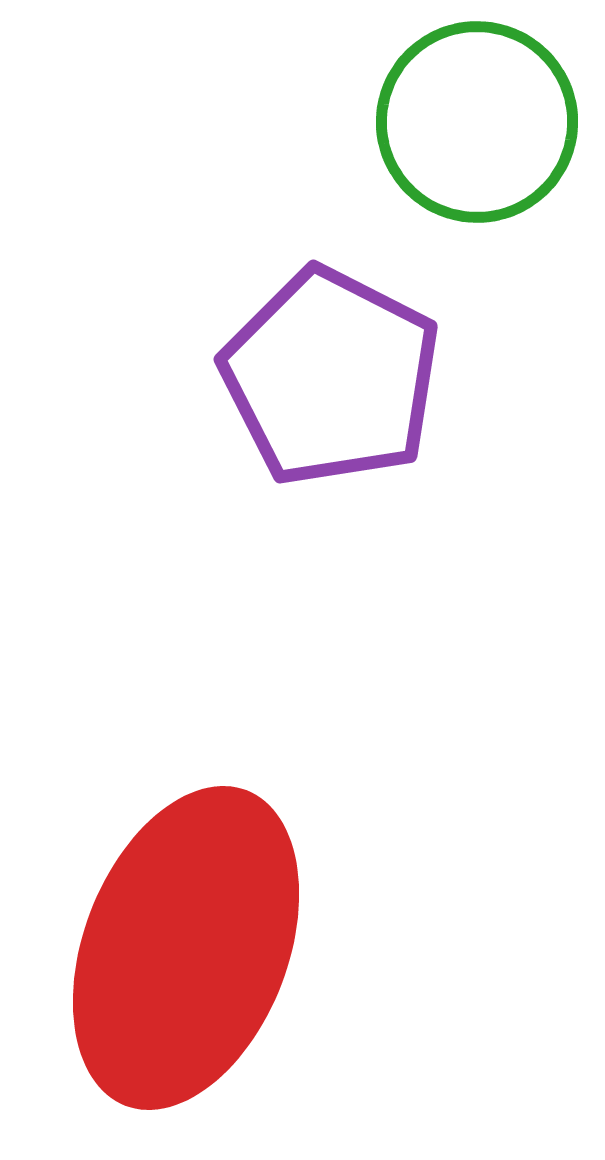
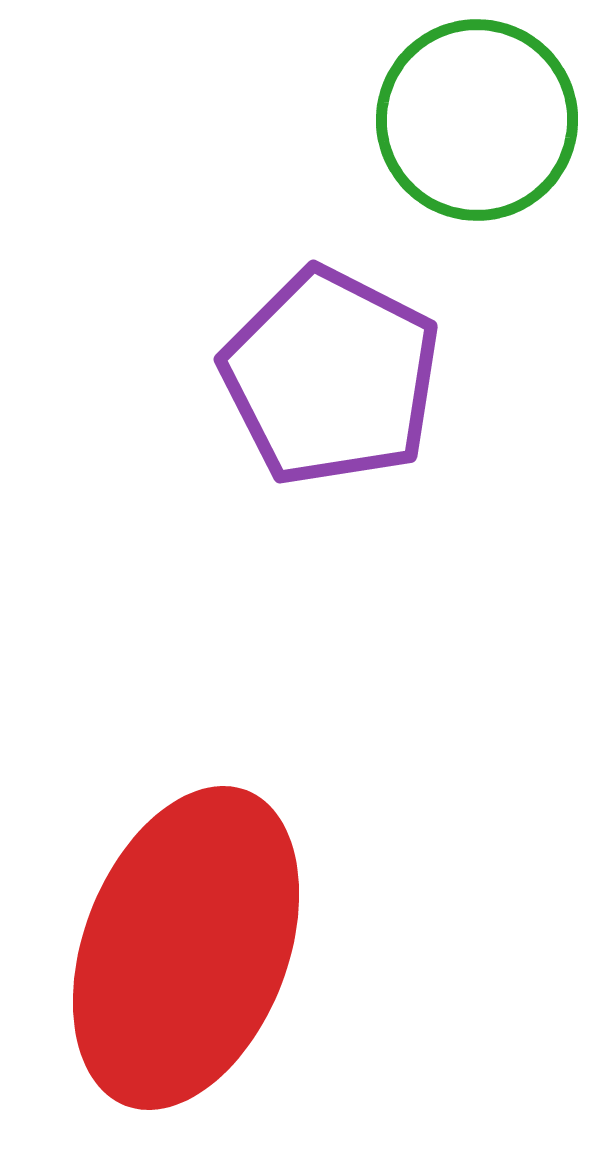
green circle: moved 2 px up
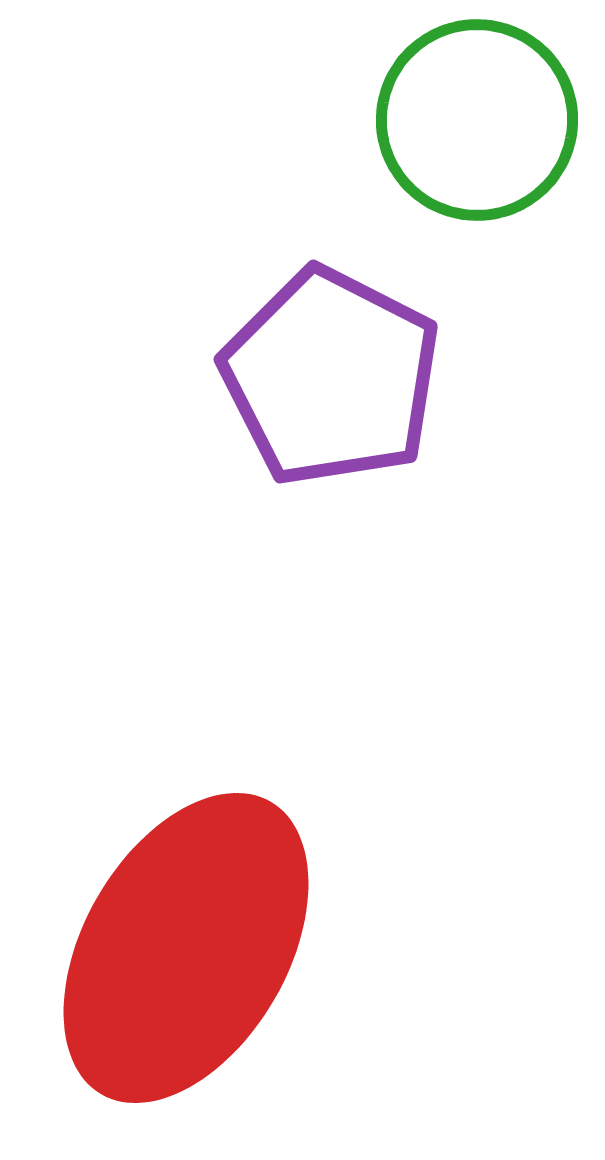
red ellipse: rotated 9 degrees clockwise
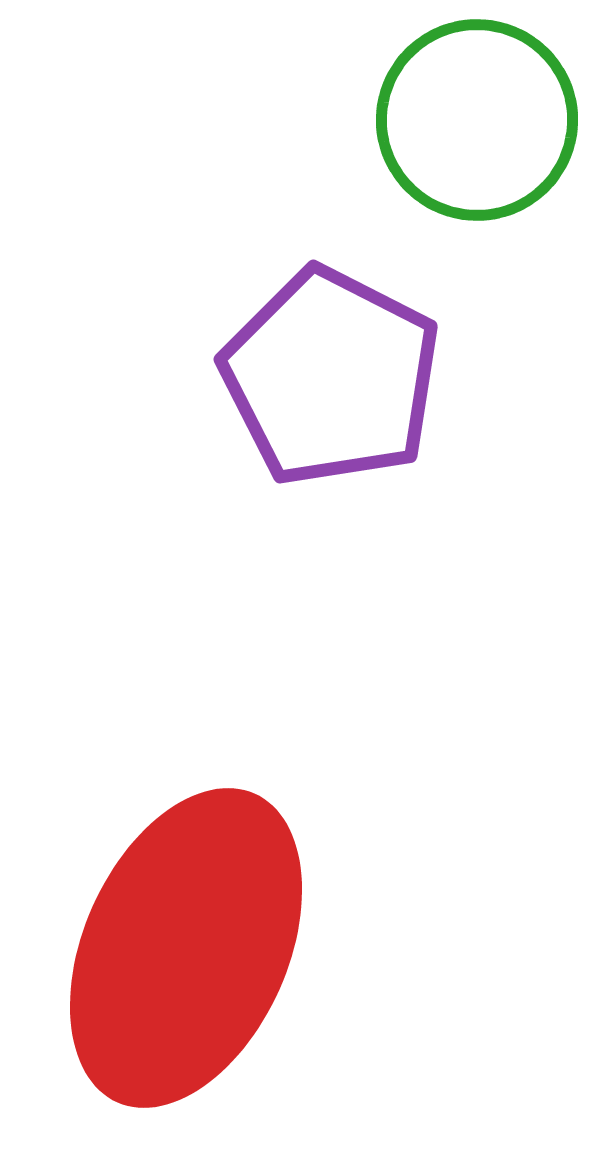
red ellipse: rotated 6 degrees counterclockwise
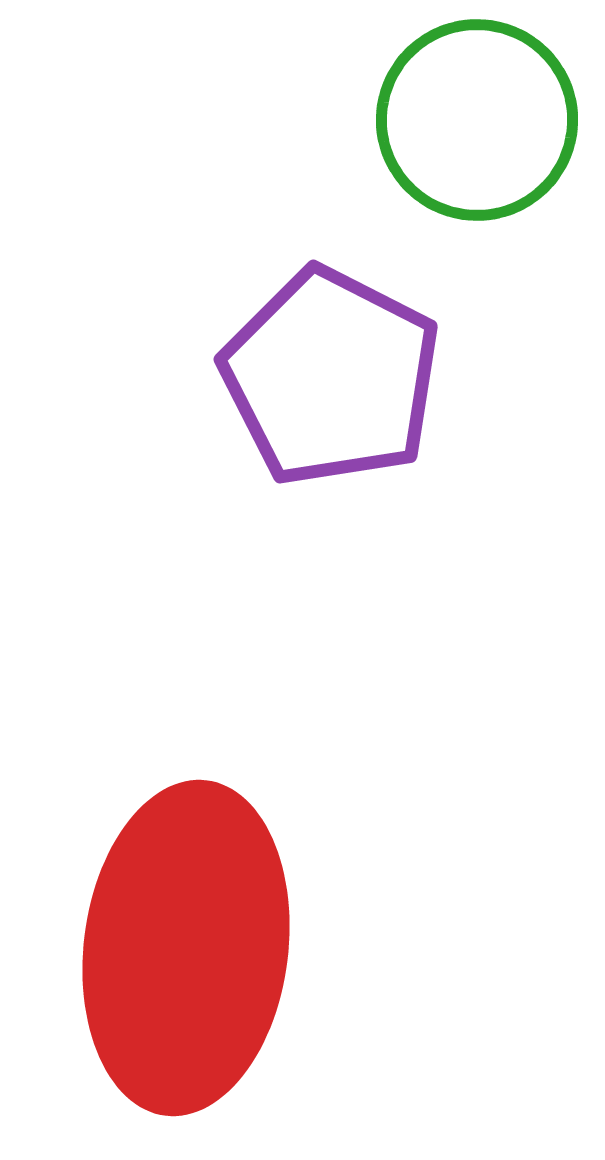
red ellipse: rotated 17 degrees counterclockwise
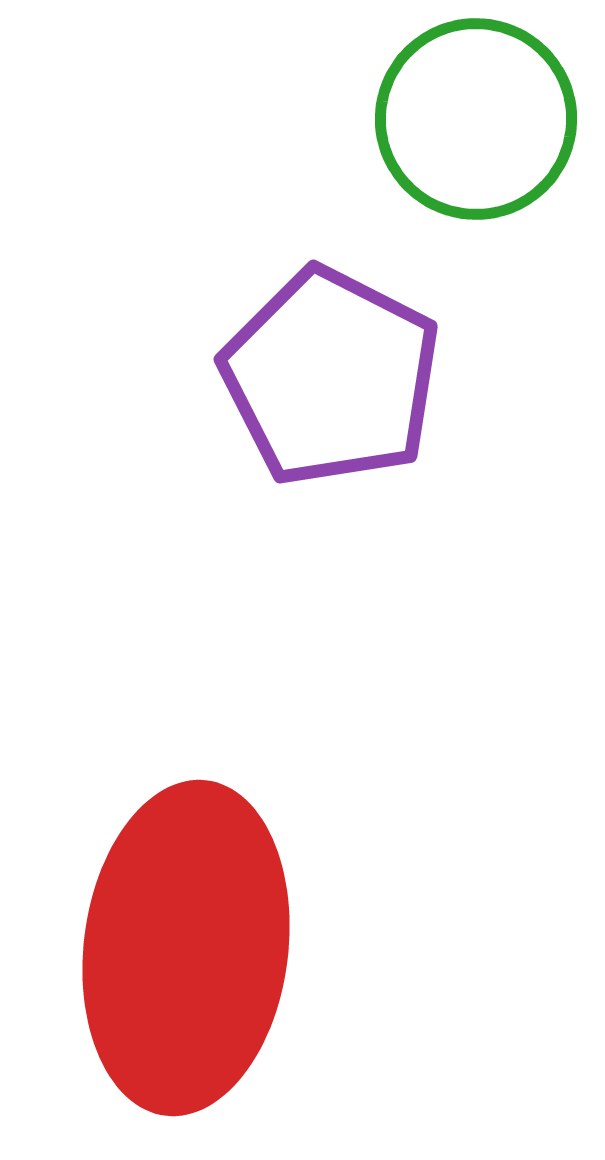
green circle: moved 1 px left, 1 px up
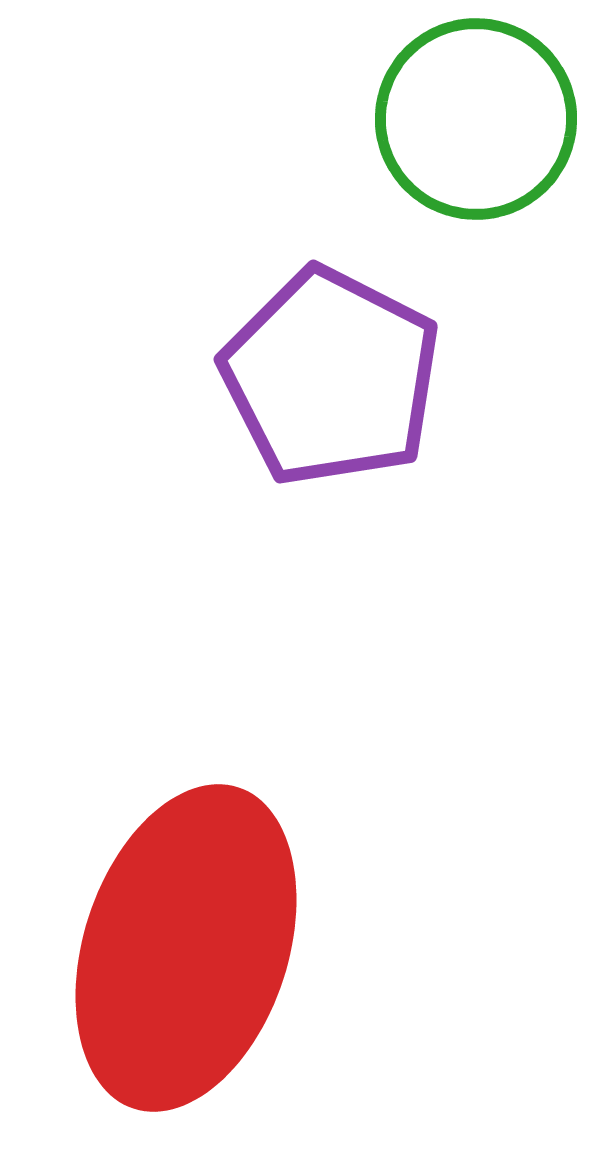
red ellipse: rotated 11 degrees clockwise
